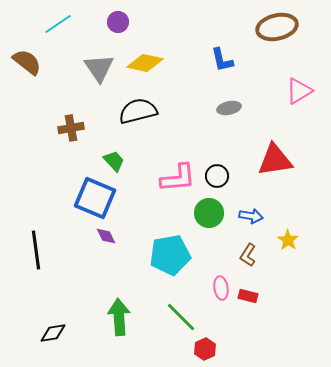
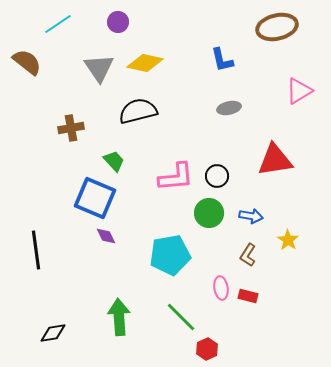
pink L-shape: moved 2 px left, 1 px up
red hexagon: moved 2 px right
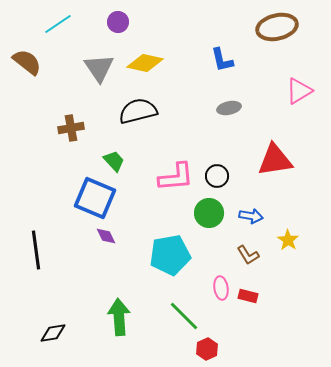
brown L-shape: rotated 65 degrees counterclockwise
green line: moved 3 px right, 1 px up
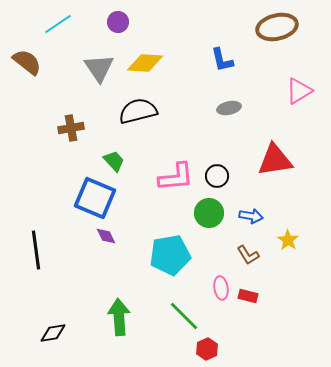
yellow diamond: rotated 9 degrees counterclockwise
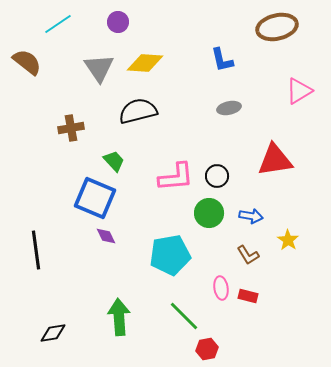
red hexagon: rotated 15 degrees clockwise
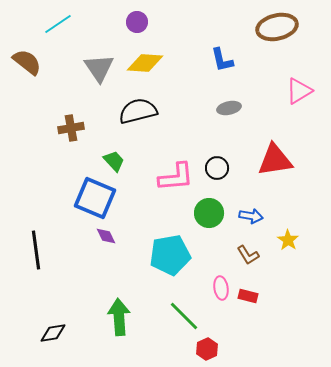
purple circle: moved 19 px right
black circle: moved 8 px up
red hexagon: rotated 15 degrees counterclockwise
